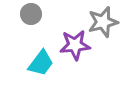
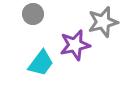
gray circle: moved 2 px right
purple star: rotated 8 degrees counterclockwise
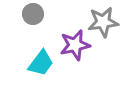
gray star: rotated 8 degrees clockwise
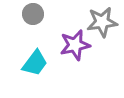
gray star: moved 1 px left
cyan trapezoid: moved 6 px left
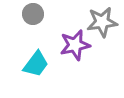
cyan trapezoid: moved 1 px right, 1 px down
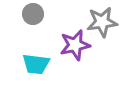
cyan trapezoid: rotated 60 degrees clockwise
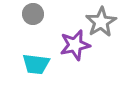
gray star: moved 1 px left; rotated 24 degrees counterclockwise
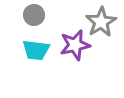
gray circle: moved 1 px right, 1 px down
cyan trapezoid: moved 14 px up
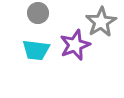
gray circle: moved 4 px right, 2 px up
purple star: rotated 8 degrees counterclockwise
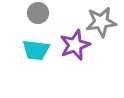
gray star: rotated 24 degrees clockwise
